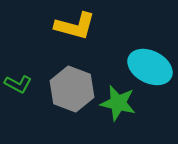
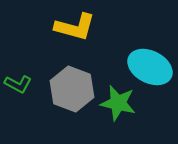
yellow L-shape: moved 1 px down
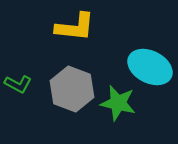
yellow L-shape: rotated 9 degrees counterclockwise
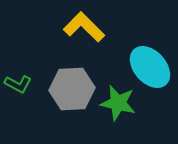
yellow L-shape: moved 9 px right; rotated 141 degrees counterclockwise
cyan ellipse: rotated 21 degrees clockwise
gray hexagon: rotated 24 degrees counterclockwise
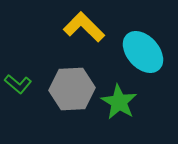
cyan ellipse: moved 7 px left, 15 px up
green L-shape: rotated 12 degrees clockwise
green star: moved 1 px right, 1 px up; rotated 18 degrees clockwise
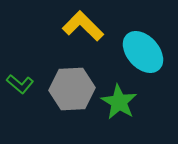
yellow L-shape: moved 1 px left, 1 px up
green L-shape: moved 2 px right
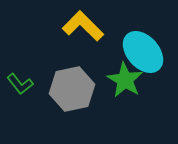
green L-shape: rotated 12 degrees clockwise
gray hexagon: rotated 9 degrees counterclockwise
green star: moved 6 px right, 22 px up
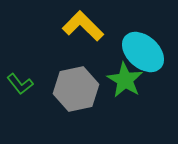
cyan ellipse: rotated 6 degrees counterclockwise
gray hexagon: moved 4 px right
